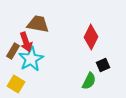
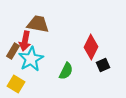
red diamond: moved 10 px down
red arrow: moved 1 px left, 1 px up; rotated 30 degrees clockwise
green semicircle: moved 23 px left, 10 px up
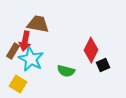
red diamond: moved 3 px down
cyan star: rotated 15 degrees counterclockwise
green semicircle: rotated 78 degrees clockwise
yellow square: moved 2 px right
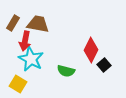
brown rectangle: moved 28 px up
black square: moved 1 px right; rotated 16 degrees counterclockwise
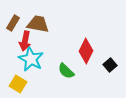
red diamond: moved 5 px left, 1 px down
black square: moved 6 px right
green semicircle: rotated 30 degrees clockwise
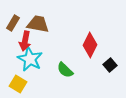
red diamond: moved 4 px right, 6 px up
cyan star: moved 1 px left
green semicircle: moved 1 px left, 1 px up
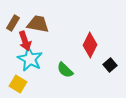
red arrow: rotated 30 degrees counterclockwise
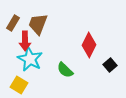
brown trapezoid: rotated 80 degrees counterclockwise
red arrow: rotated 18 degrees clockwise
red diamond: moved 1 px left
yellow square: moved 1 px right, 1 px down
